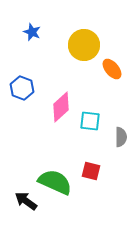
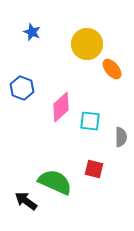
yellow circle: moved 3 px right, 1 px up
red square: moved 3 px right, 2 px up
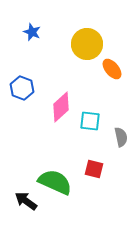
gray semicircle: rotated 12 degrees counterclockwise
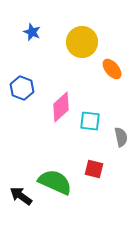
yellow circle: moved 5 px left, 2 px up
black arrow: moved 5 px left, 5 px up
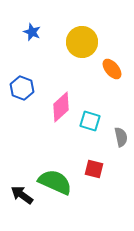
cyan square: rotated 10 degrees clockwise
black arrow: moved 1 px right, 1 px up
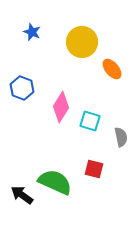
pink diamond: rotated 16 degrees counterclockwise
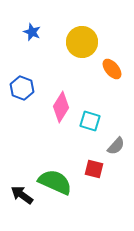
gray semicircle: moved 5 px left, 9 px down; rotated 54 degrees clockwise
